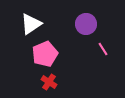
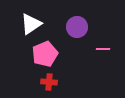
purple circle: moved 9 px left, 3 px down
pink line: rotated 56 degrees counterclockwise
red cross: rotated 28 degrees counterclockwise
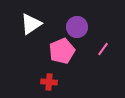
pink line: rotated 56 degrees counterclockwise
pink pentagon: moved 17 px right, 3 px up
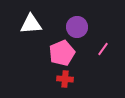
white triangle: rotated 30 degrees clockwise
pink pentagon: moved 2 px down
red cross: moved 16 px right, 3 px up
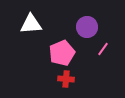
purple circle: moved 10 px right
red cross: moved 1 px right
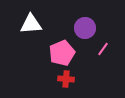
purple circle: moved 2 px left, 1 px down
